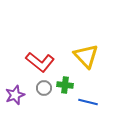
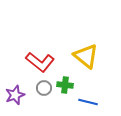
yellow triangle: rotated 8 degrees counterclockwise
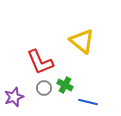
yellow triangle: moved 4 px left, 15 px up
red L-shape: rotated 28 degrees clockwise
green cross: rotated 21 degrees clockwise
purple star: moved 1 px left, 2 px down
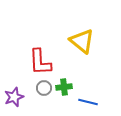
red L-shape: rotated 20 degrees clockwise
green cross: moved 1 px left, 2 px down; rotated 35 degrees counterclockwise
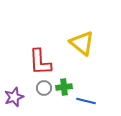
yellow triangle: moved 2 px down
blue line: moved 2 px left, 1 px up
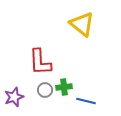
yellow triangle: moved 19 px up
gray circle: moved 1 px right, 2 px down
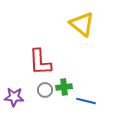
purple star: rotated 24 degrees clockwise
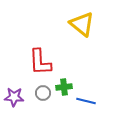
gray circle: moved 2 px left, 3 px down
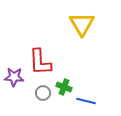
yellow triangle: rotated 20 degrees clockwise
green cross: rotated 28 degrees clockwise
purple star: moved 20 px up
